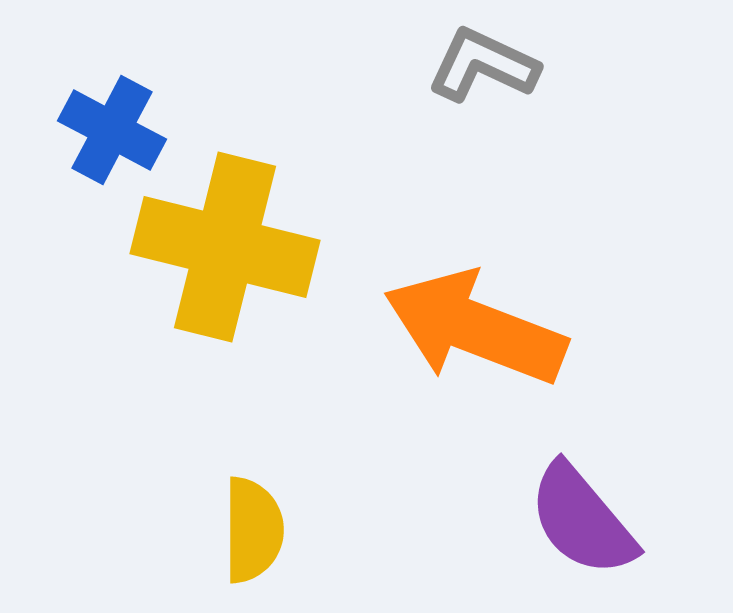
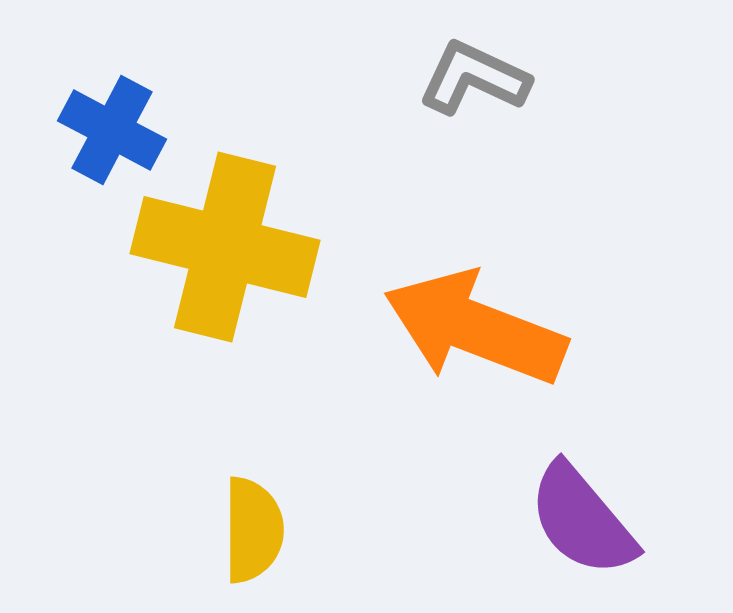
gray L-shape: moved 9 px left, 13 px down
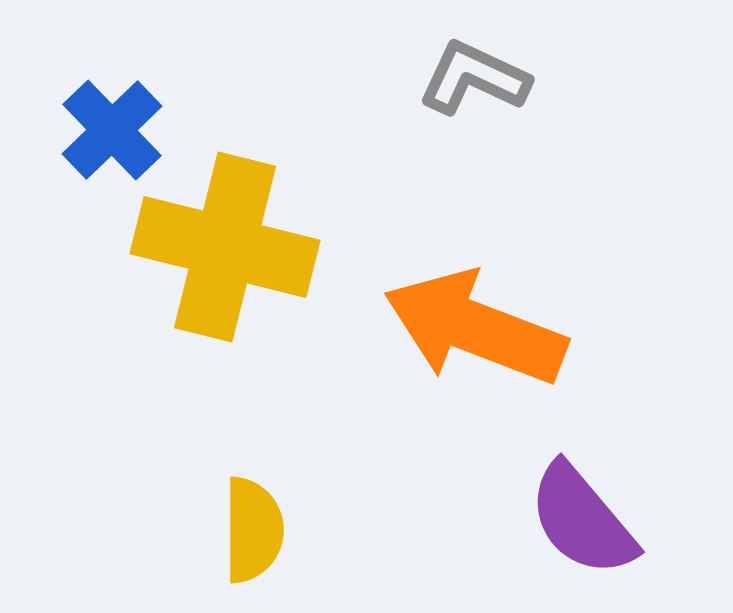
blue cross: rotated 18 degrees clockwise
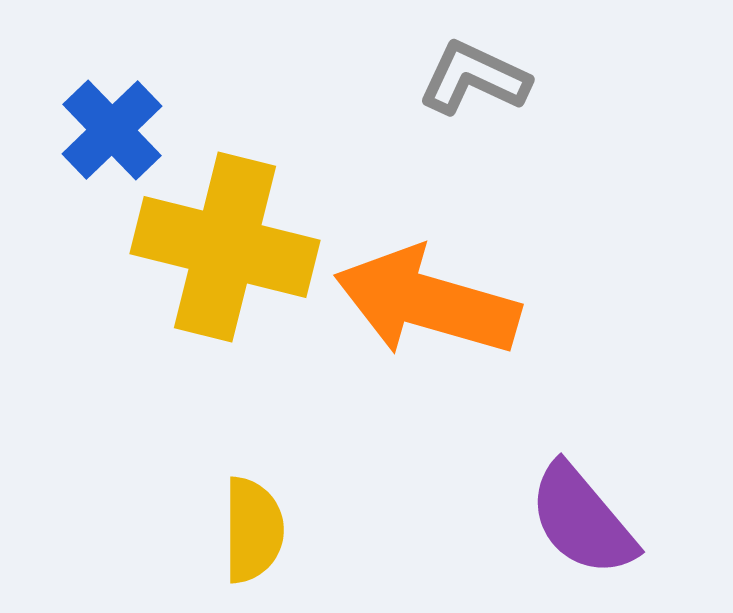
orange arrow: moved 48 px left, 26 px up; rotated 5 degrees counterclockwise
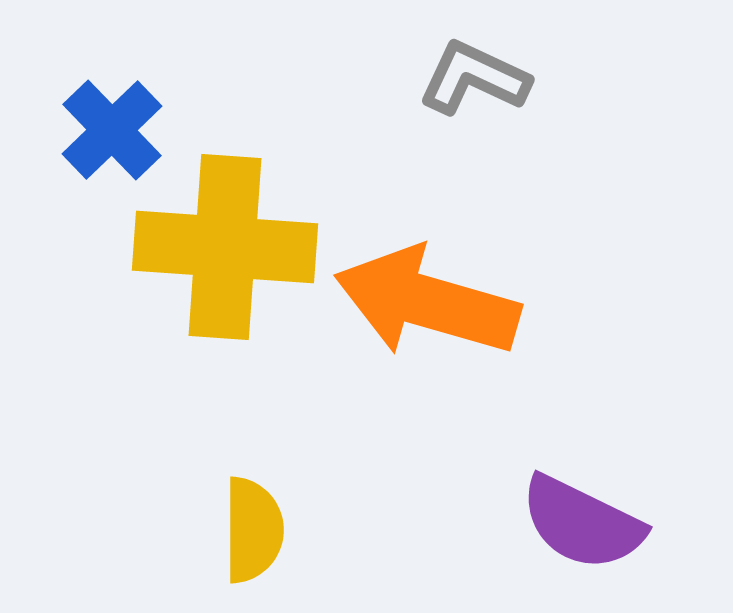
yellow cross: rotated 10 degrees counterclockwise
purple semicircle: moved 3 px down; rotated 24 degrees counterclockwise
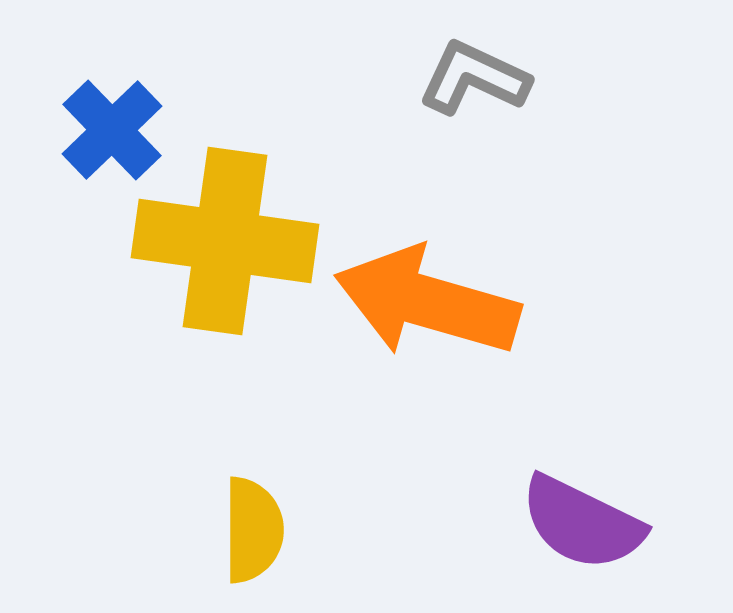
yellow cross: moved 6 px up; rotated 4 degrees clockwise
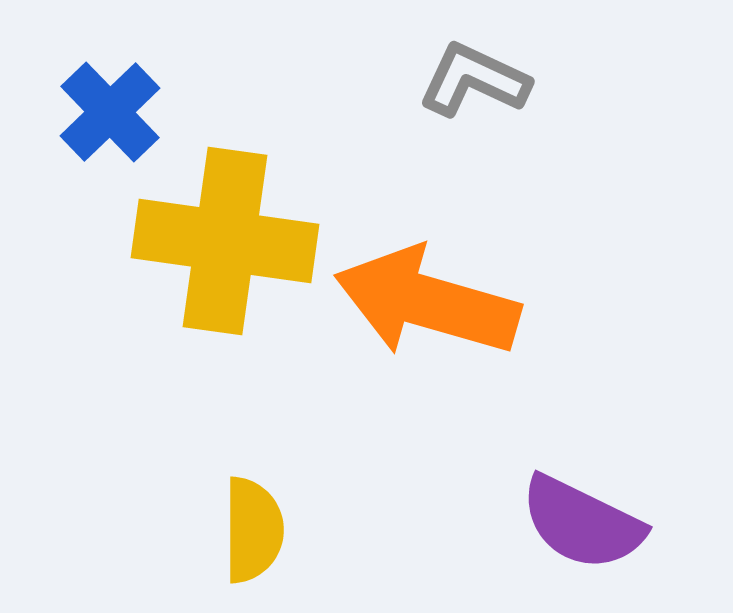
gray L-shape: moved 2 px down
blue cross: moved 2 px left, 18 px up
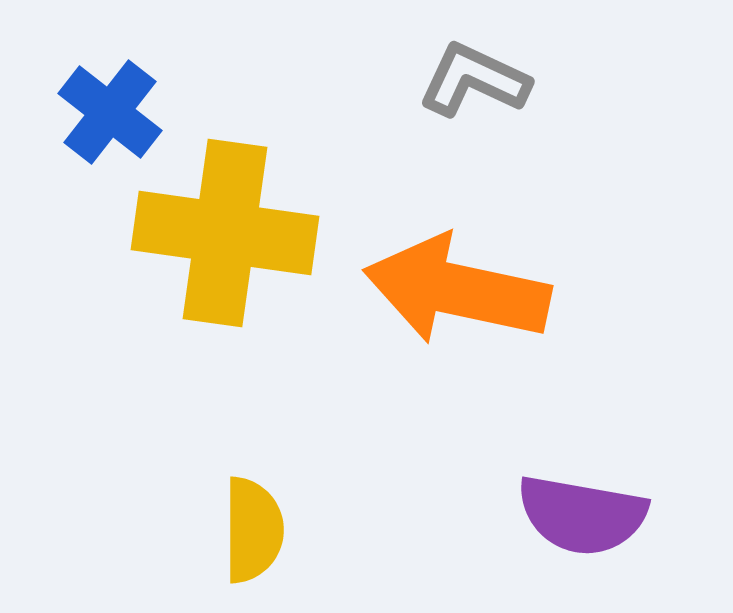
blue cross: rotated 8 degrees counterclockwise
yellow cross: moved 8 px up
orange arrow: moved 30 px right, 12 px up; rotated 4 degrees counterclockwise
purple semicircle: moved 8 px up; rotated 16 degrees counterclockwise
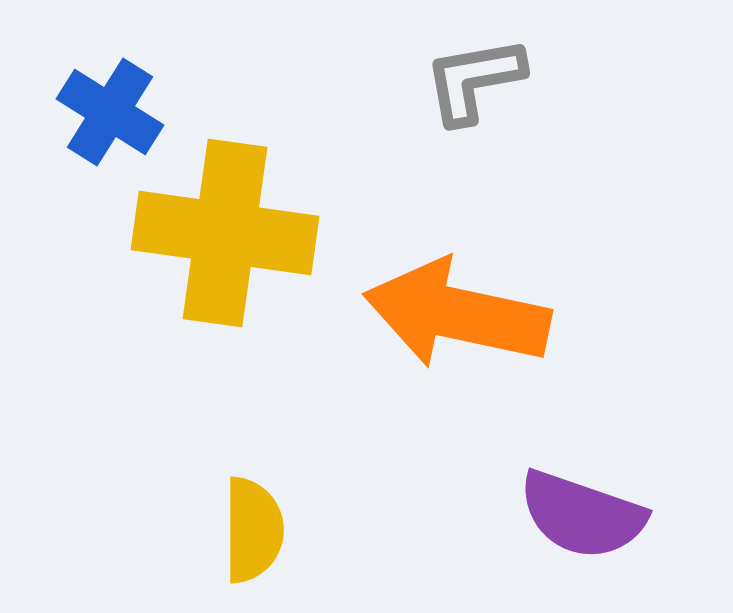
gray L-shape: rotated 35 degrees counterclockwise
blue cross: rotated 6 degrees counterclockwise
orange arrow: moved 24 px down
purple semicircle: rotated 9 degrees clockwise
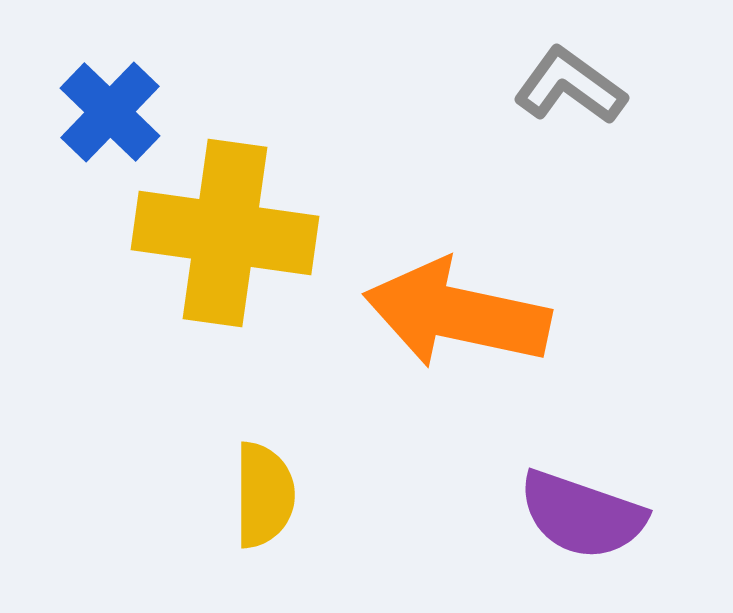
gray L-shape: moved 96 px right, 6 px down; rotated 46 degrees clockwise
blue cross: rotated 12 degrees clockwise
yellow semicircle: moved 11 px right, 35 px up
